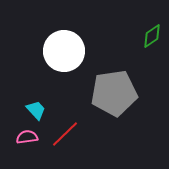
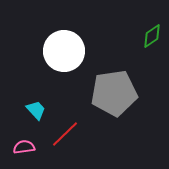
pink semicircle: moved 3 px left, 10 px down
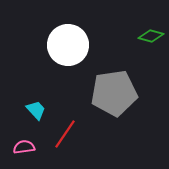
green diamond: moved 1 px left; rotated 50 degrees clockwise
white circle: moved 4 px right, 6 px up
red line: rotated 12 degrees counterclockwise
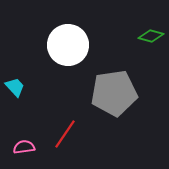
cyan trapezoid: moved 21 px left, 23 px up
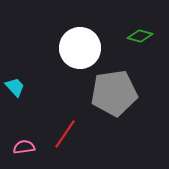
green diamond: moved 11 px left
white circle: moved 12 px right, 3 px down
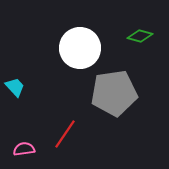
pink semicircle: moved 2 px down
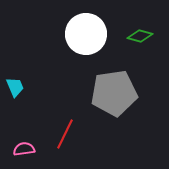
white circle: moved 6 px right, 14 px up
cyan trapezoid: rotated 20 degrees clockwise
red line: rotated 8 degrees counterclockwise
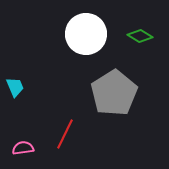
green diamond: rotated 15 degrees clockwise
gray pentagon: rotated 24 degrees counterclockwise
pink semicircle: moved 1 px left, 1 px up
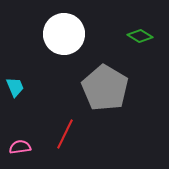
white circle: moved 22 px left
gray pentagon: moved 9 px left, 5 px up; rotated 9 degrees counterclockwise
pink semicircle: moved 3 px left, 1 px up
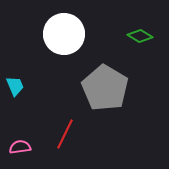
cyan trapezoid: moved 1 px up
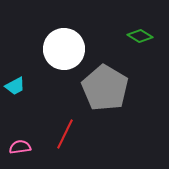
white circle: moved 15 px down
cyan trapezoid: rotated 85 degrees clockwise
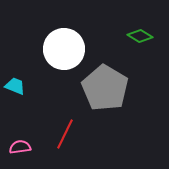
cyan trapezoid: rotated 130 degrees counterclockwise
